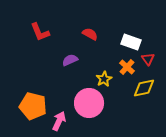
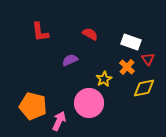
red L-shape: rotated 15 degrees clockwise
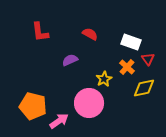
pink arrow: rotated 30 degrees clockwise
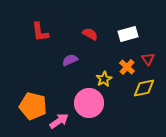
white rectangle: moved 3 px left, 8 px up; rotated 36 degrees counterclockwise
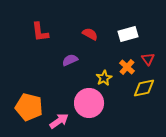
yellow star: moved 1 px up
orange pentagon: moved 4 px left, 1 px down
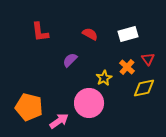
purple semicircle: rotated 21 degrees counterclockwise
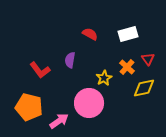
red L-shape: moved 38 px down; rotated 30 degrees counterclockwise
purple semicircle: rotated 35 degrees counterclockwise
